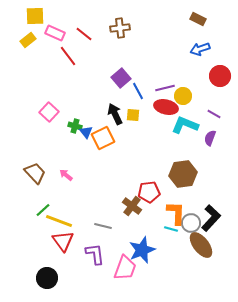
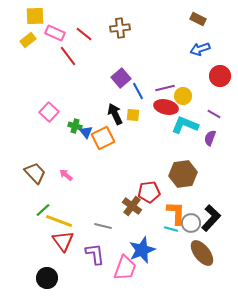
brown ellipse at (201, 245): moved 1 px right, 8 px down
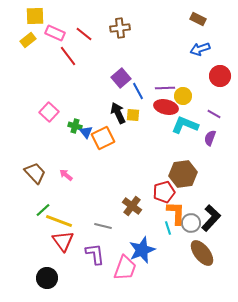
purple line at (165, 88): rotated 12 degrees clockwise
black arrow at (115, 114): moved 3 px right, 1 px up
red pentagon at (149, 192): moved 15 px right; rotated 10 degrees counterclockwise
cyan line at (171, 229): moved 3 px left, 1 px up; rotated 56 degrees clockwise
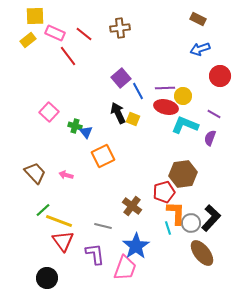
yellow square at (133, 115): moved 4 px down; rotated 16 degrees clockwise
orange square at (103, 138): moved 18 px down
pink arrow at (66, 175): rotated 24 degrees counterclockwise
blue star at (142, 250): moved 6 px left, 4 px up; rotated 12 degrees counterclockwise
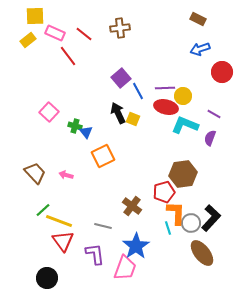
red circle at (220, 76): moved 2 px right, 4 px up
